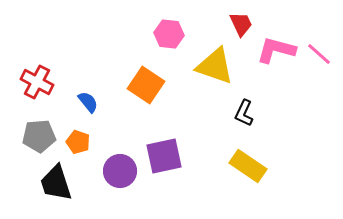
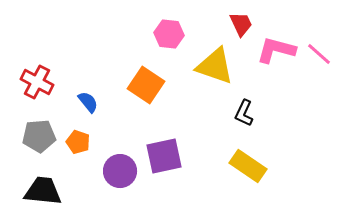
black trapezoid: moved 13 px left, 8 px down; rotated 114 degrees clockwise
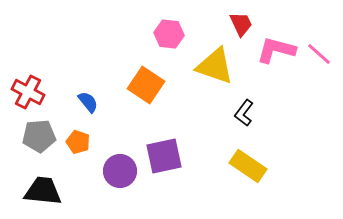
red cross: moved 9 px left, 10 px down
black L-shape: rotated 12 degrees clockwise
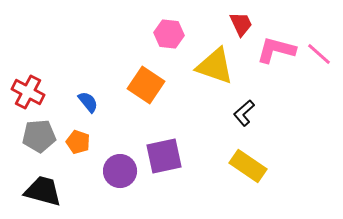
black L-shape: rotated 12 degrees clockwise
black trapezoid: rotated 9 degrees clockwise
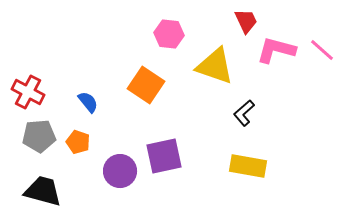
red trapezoid: moved 5 px right, 3 px up
pink line: moved 3 px right, 4 px up
yellow rectangle: rotated 24 degrees counterclockwise
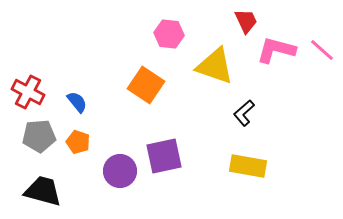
blue semicircle: moved 11 px left
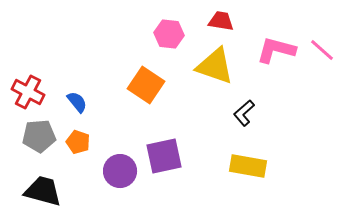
red trapezoid: moved 25 px left; rotated 56 degrees counterclockwise
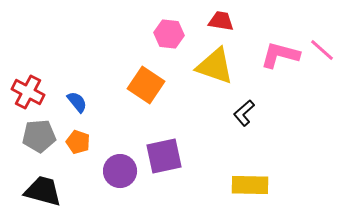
pink L-shape: moved 4 px right, 5 px down
yellow rectangle: moved 2 px right, 19 px down; rotated 9 degrees counterclockwise
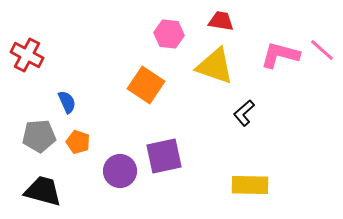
red cross: moved 1 px left, 37 px up
blue semicircle: moved 10 px left; rotated 15 degrees clockwise
